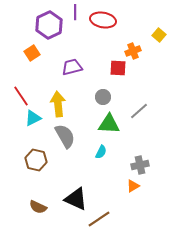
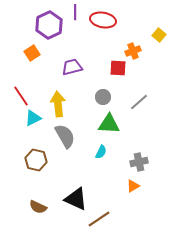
gray line: moved 9 px up
gray cross: moved 1 px left, 3 px up
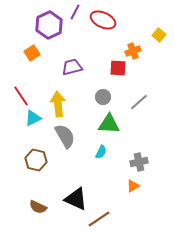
purple line: rotated 28 degrees clockwise
red ellipse: rotated 15 degrees clockwise
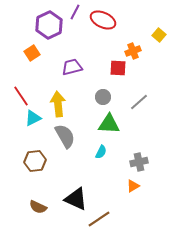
brown hexagon: moved 1 px left, 1 px down; rotated 20 degrees counterclockwise
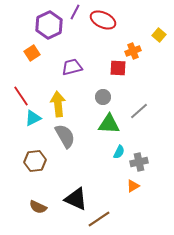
gray line: moved 9 px down
cyan semicircle: moved 18 px right
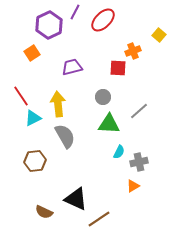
red ellipse: rotated 70 degrees counterclockwise
brown semicircle: moved 6 px right, 5 px down
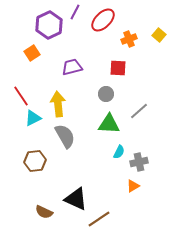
orange cross: moved 4 px left, 12 px up
gray circle: moved 3 px right, 3 px up
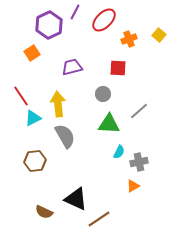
red ellipse: moved 1 px right
gray circle: moved 3 px left
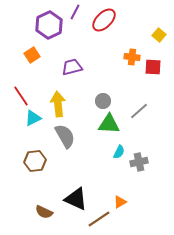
orange cross: moved 3 px right, 18 px down; rotated 28 degrees clockwise
orange square: moved 2 px down
red square: moved 35 px right, 1 px up
gray circle: moved 7 px down
orange triangle: moved 13 px left, 16 px down
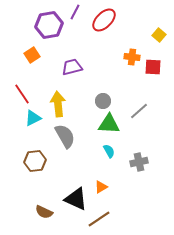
purple hexagon: rotated 16 degrees clockwise
red line: moved 1 px right, 2 px up
cyan semicircle: moved 10 px left, 1 px up; rotated 56 degrees counterclockwise
orange triangle: moved 19 px left, 15 px up
